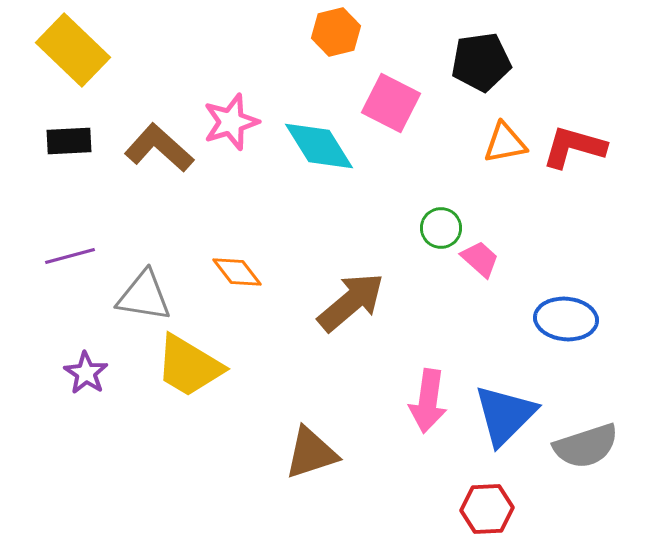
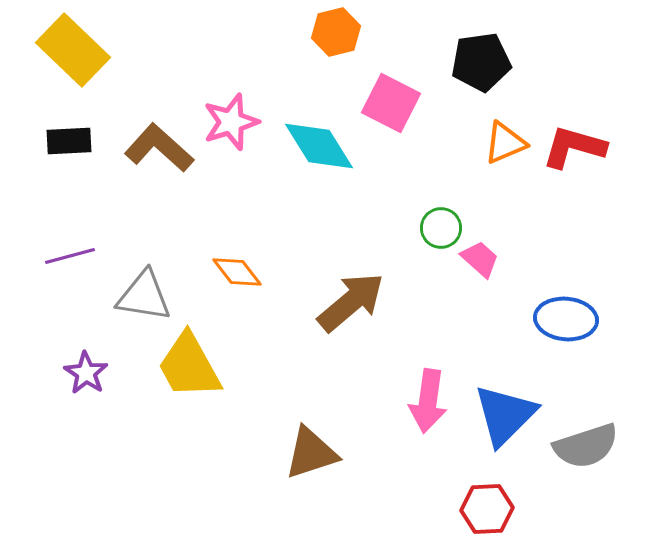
orange triangle: rotated 12 degrees counterclockwise
yellow trapezoid: rotated 30 degrees clockwise
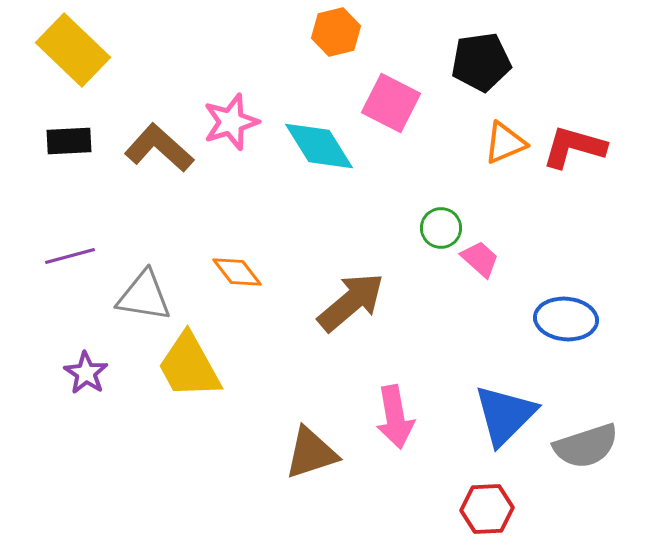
pink arrow: moved 33 px left, 16 px down; rotated 18 degrees counterclockwise
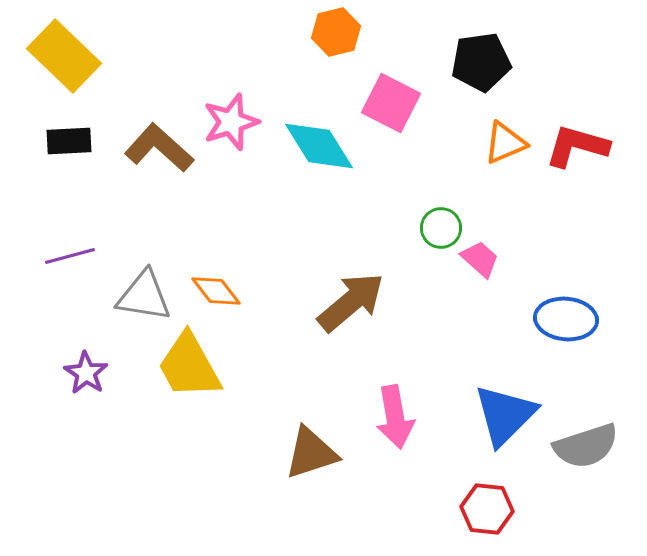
yellow rectangle: moved 9 px left, 6 px down
red L-shape: moved 3 px right, 1 px up
orange diamond: moved 21 px left, 19 px down
red hexagon: rotated 9 degrees clockwise
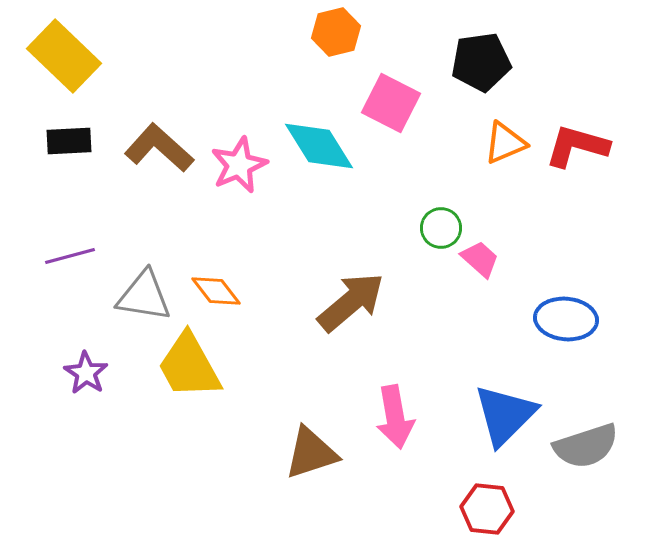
pink star: moved 8 px right, 43 px down; rotated 6 degrees counterclockwise
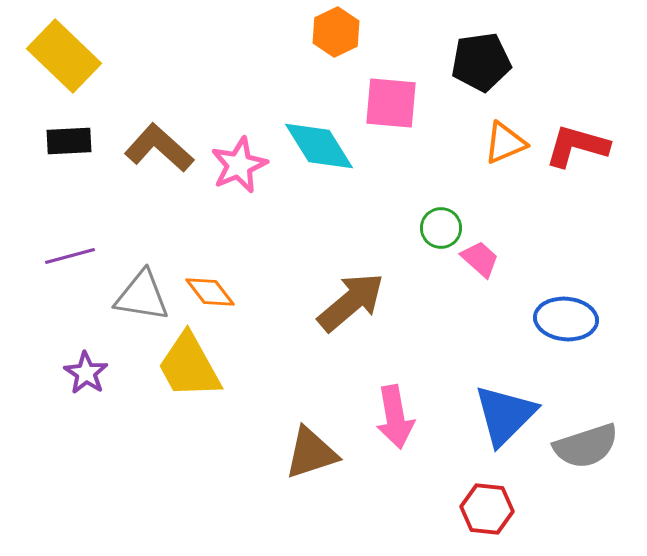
orange hexagon: rotated 12 degrees counterclockwise
pink square: rotated 22 degrees counterclockwise
orange diamond: moved 6 px left, 1 px down
gray triangle: moved 2 px left
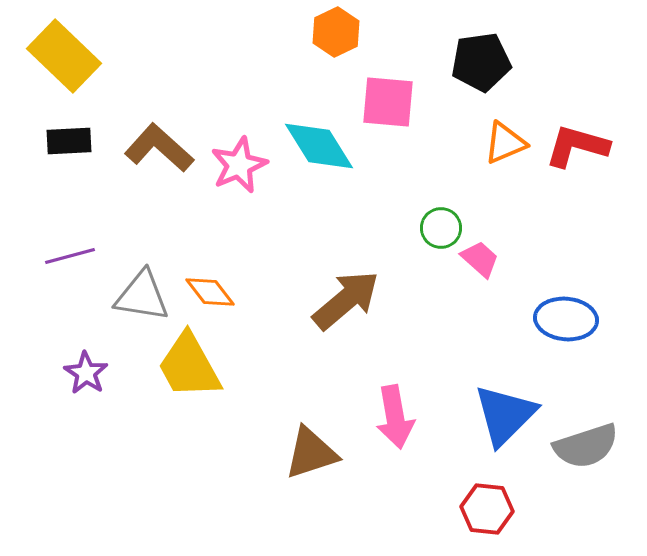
pink square: moved 3 px left, 1 px up
brown arrow: moved 5 px left, 2 px up
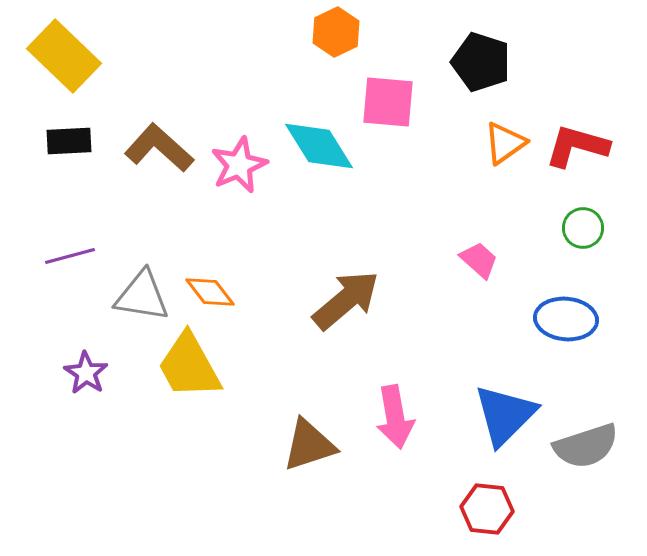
black pentagon: rotated 26 degrees clockwise
orange triangle: rotated 12 degrees counterclockwise
green circle: moved 142 px right
pink trapezoid: moved 1 px left, 1 px down
brown triangle: moved 2 px left, 8 px up
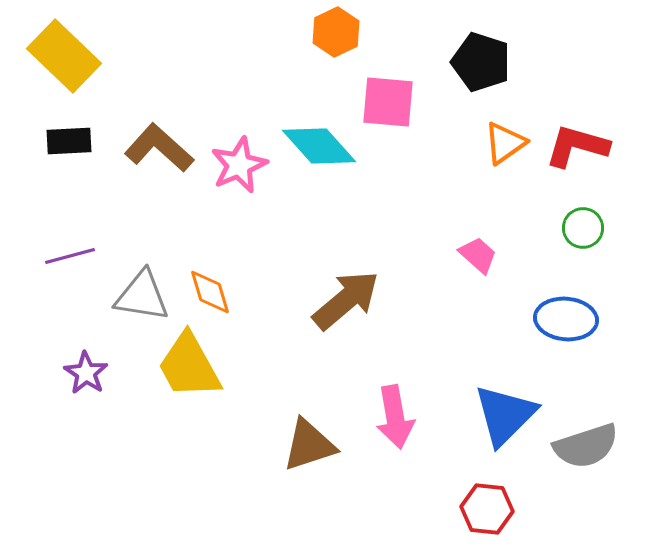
cyan diamond: rotated 10 degrees counterclockwise
pink trapezoid: moved 1 px left, 5 px up
orange diamond: rotated 21 degrees clockwise
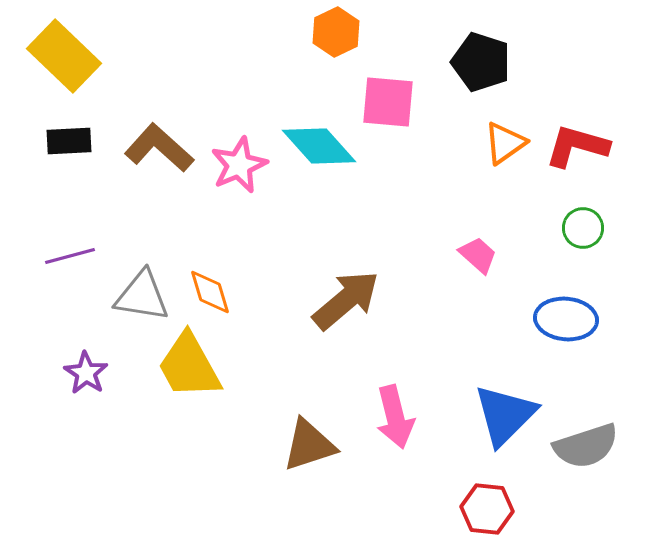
pink arrow: rotated 4 degrees counterclockwise
